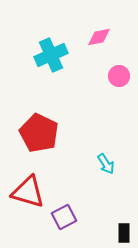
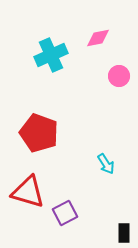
pink diamond: moved 1 px left, 1 px down
red pentagon: rotated 6 degrees counterclockwise
purple square: moved 1 px right, 4 px up
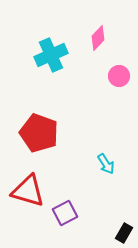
pink diamond: rotated 35 degrees counterclockwise
red triangle: moved 1 px up
black rectangle: rotated 30 degrees clockwise
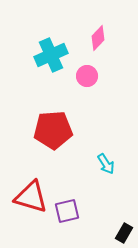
pink circle: moved 32 px left
red pentagon: moved 14 px right, 3 px up; rotated 24 degrees counterclockwise
red triangle: moved 3 px right, 6 px down
purple square: moved 2 px right, 2 px up; rotated 15 degrees clockwise
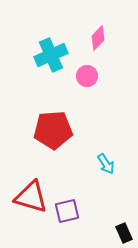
black rectangle: rotated 54 degrees counterclockwise
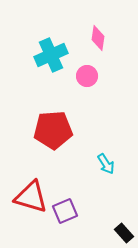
pink diamond: rotated 35 degrees counterclockwise
purple square: moved 2 px left; rotated 10 degrees counterclockwise
black rectangle: rotated 18 degrees counterclockwise
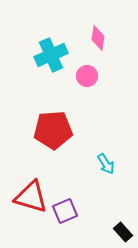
black rectangle: moved 1 px left, 1 px up
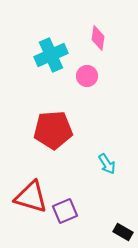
cyan arrow: moved 1 px right
black rectangle: rotated 18 degrees counterclockwise
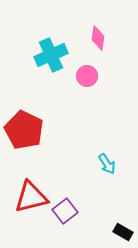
red pentagon: moved 29 px left; rotated 30 degrees clockwise
red triangle: rotated 30 degrees counterclockwise
purple square: rotated 15 degrees counterclockwise
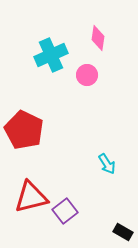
pink circle: moved 1 px up
